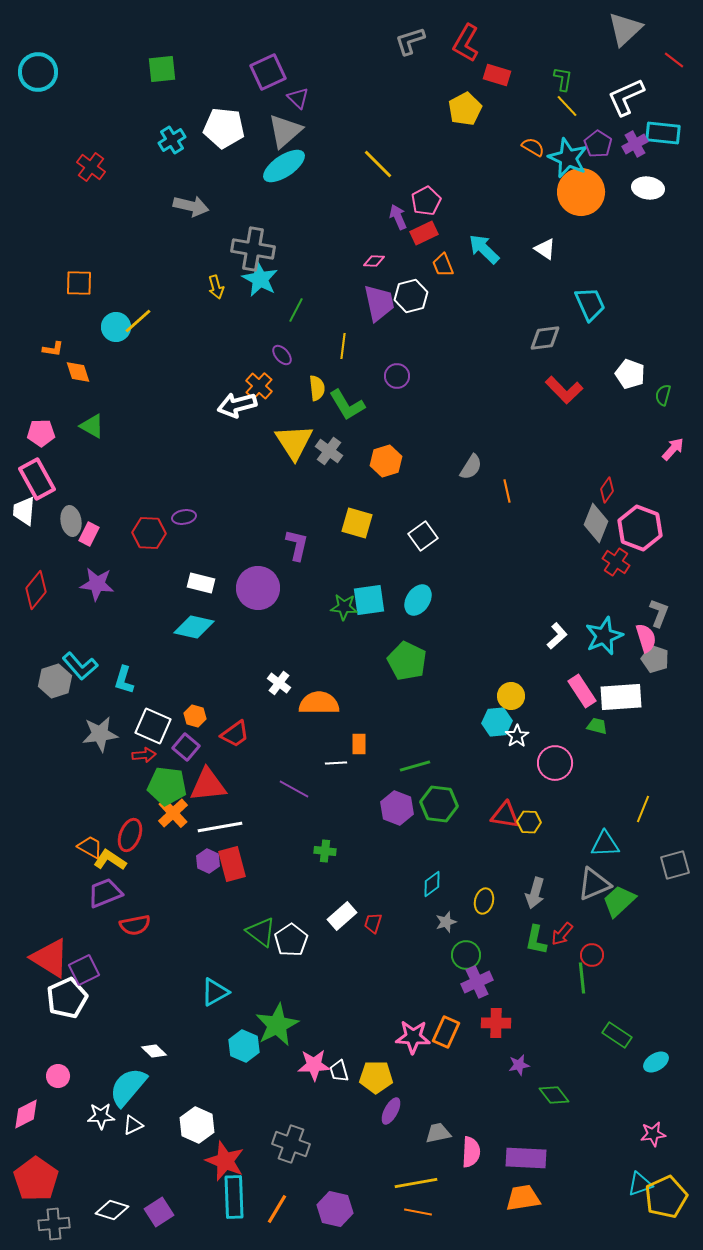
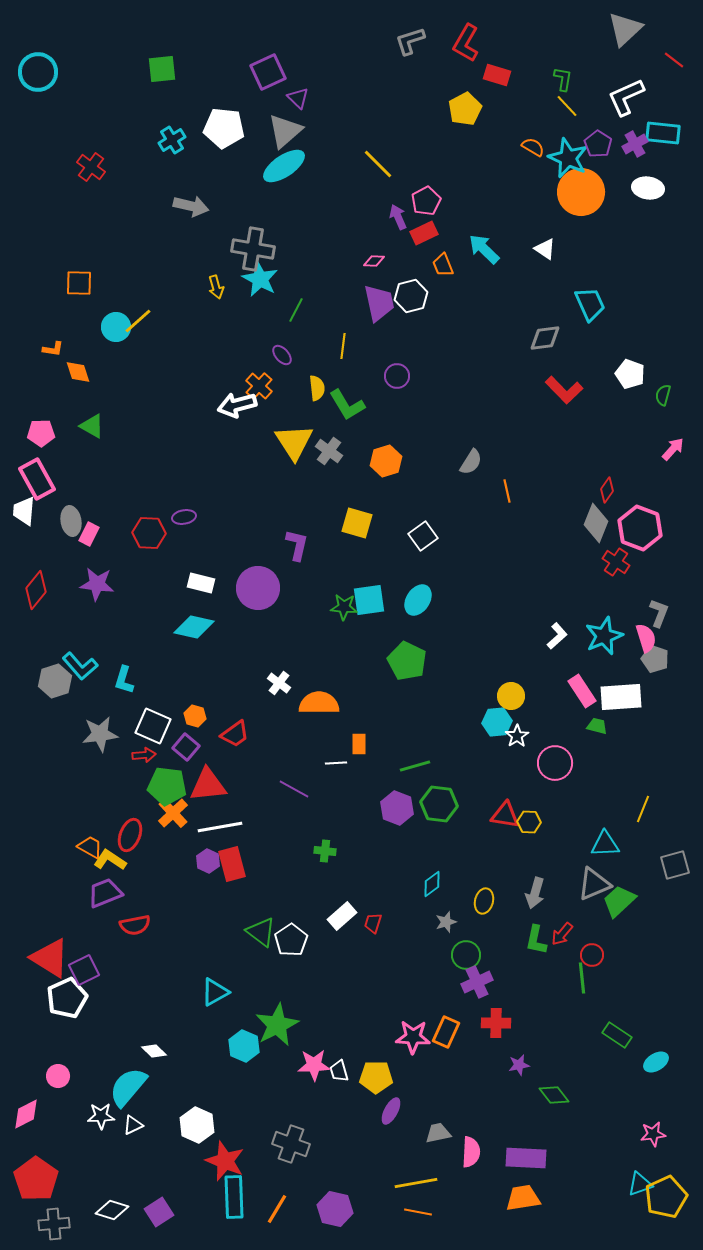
gray semicircle at (471, 467): moved 5 px up
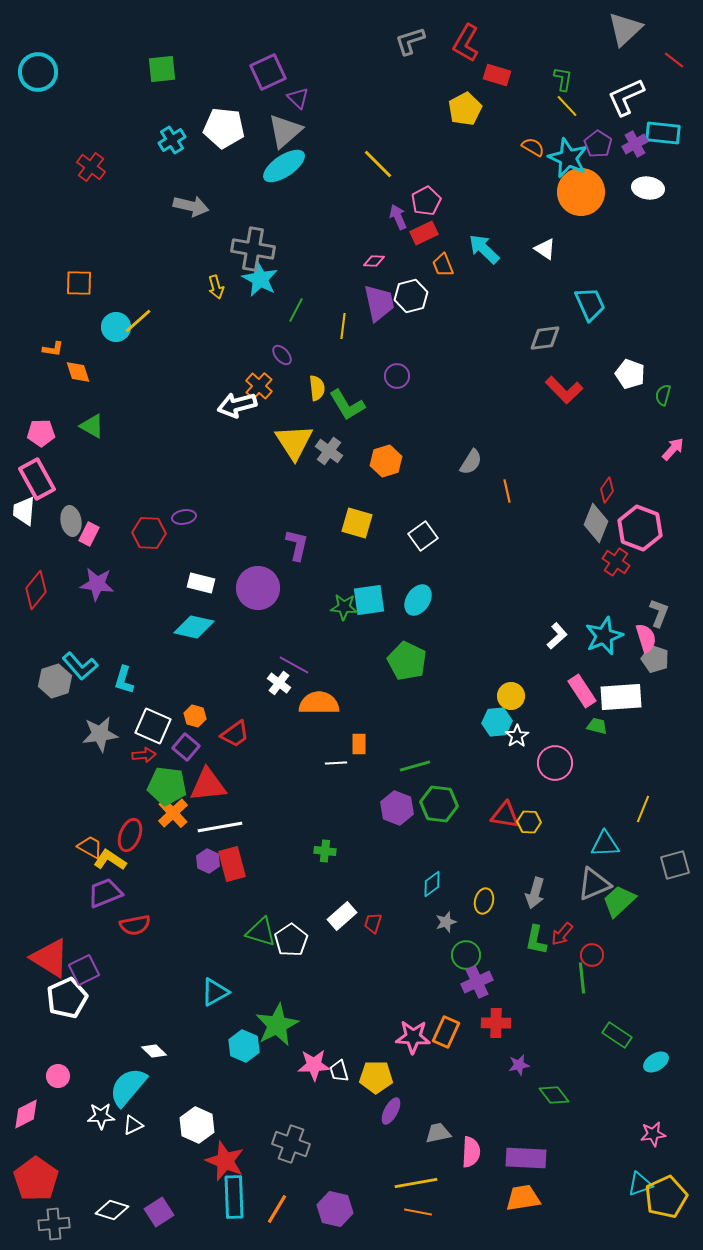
yellow line at (343, 346): moved 20 px up
purple line at (294, 789): moved 124 px up
green triangle at (261, 932): rotated 20 degrees counterclockwise
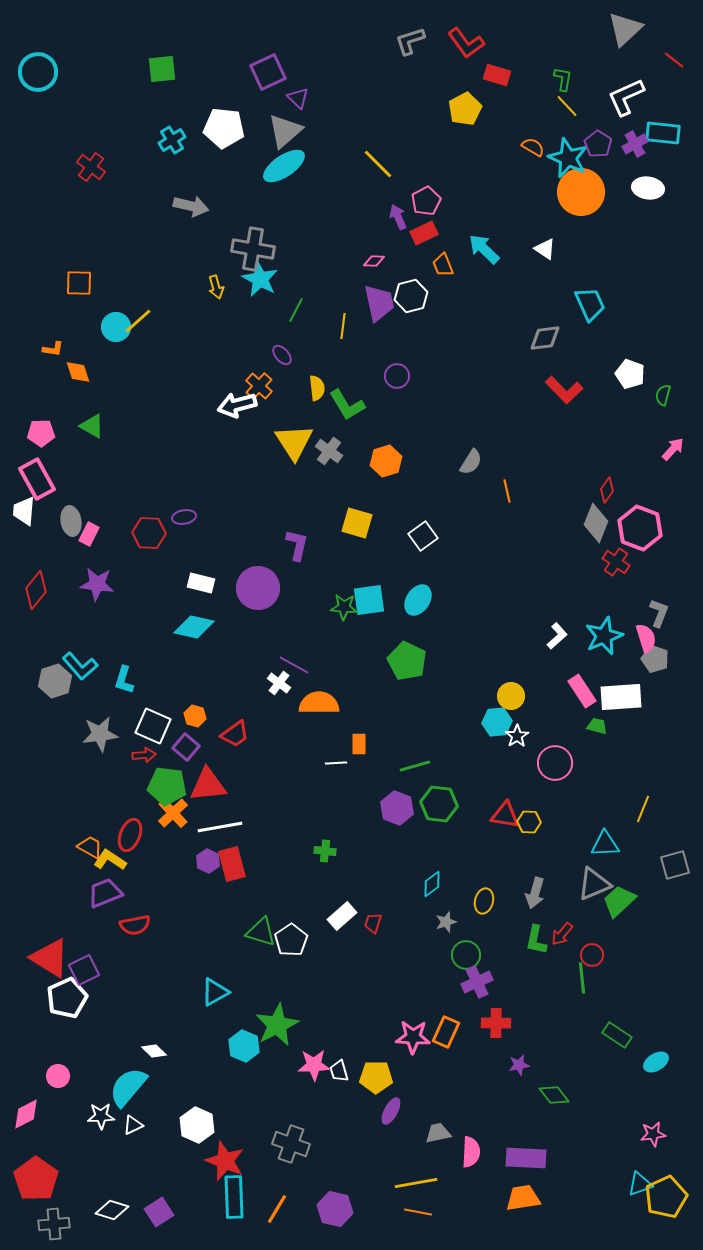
red L-shape at (466, 43): rotated 66 degrees counterclockwise
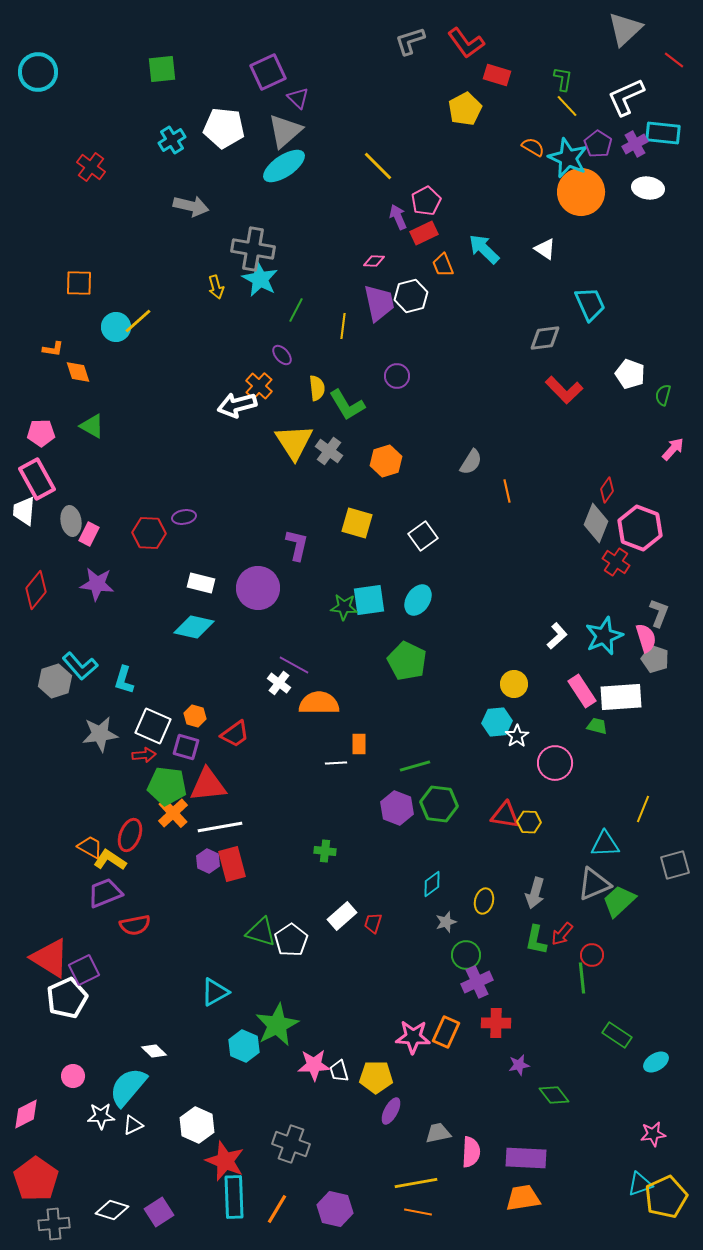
yellow line at (378, 164): moved 2 px down
yellow circle at (511, 696): moved 3 px right, 12 px up
purple square at (186, 747): rotated 24 degrees counterclockwise
pink circle at (58, 1076): moved 15 px right
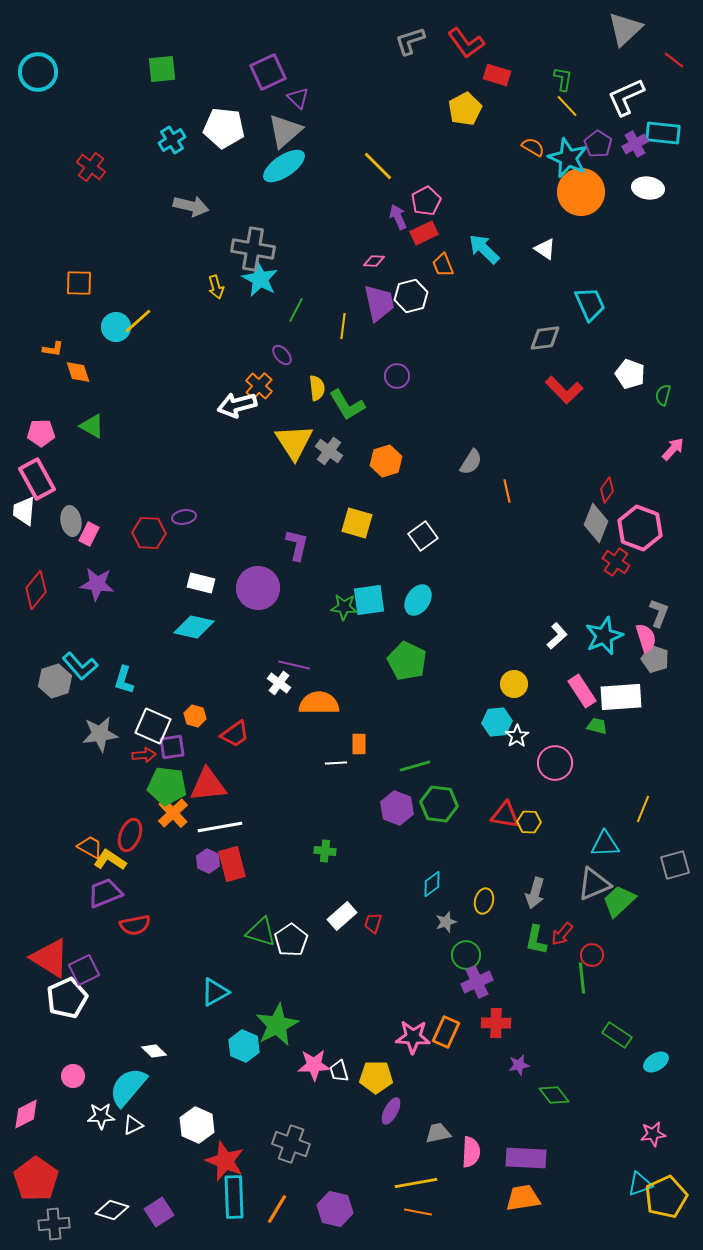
purple line at (294, 665): rotated 16 degrees counterclockwise
purple square at (186, 747): moved 14 px left; rotated 24 degrees counterclockwise
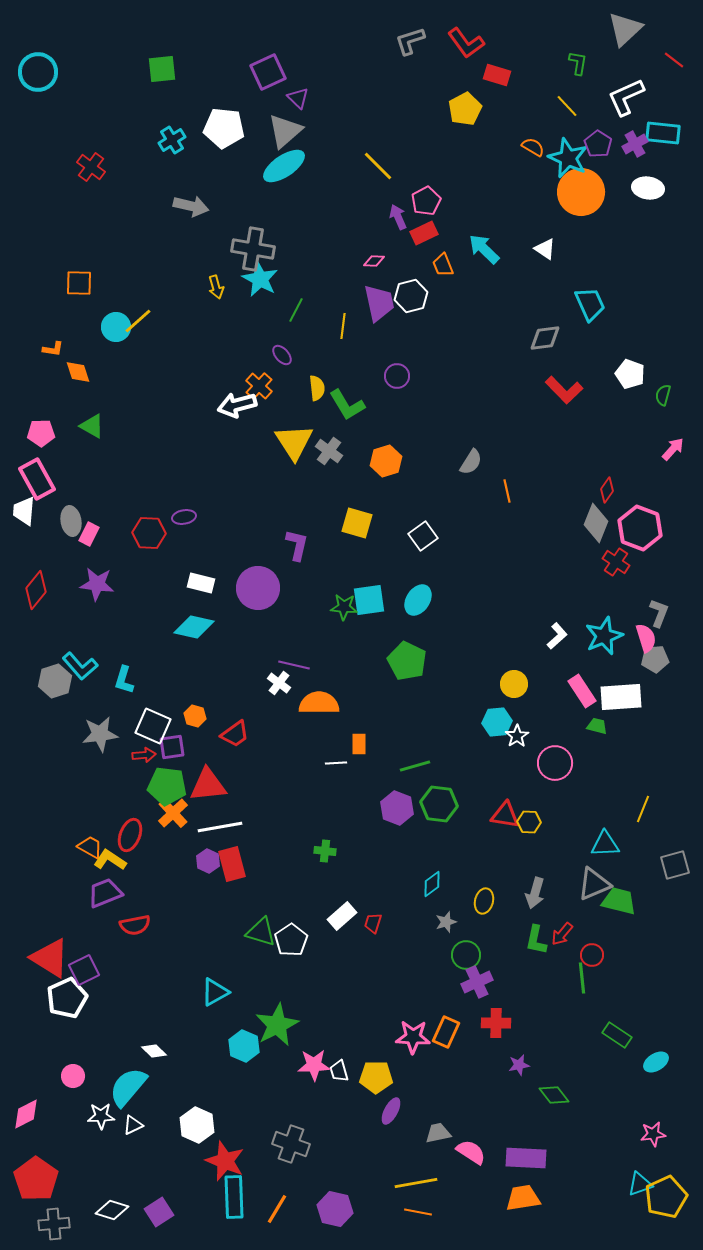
green L-shape at (563, 79): moved 15 px right, 16 px up
gray pentagon at (655, 659): rotated 24 degrees counterclockwise
green trapezoid at (619, 901): rotated 57 degrees clockwise
pink semicircle at (471, 1152): rotated 60 degrees counterclockwise
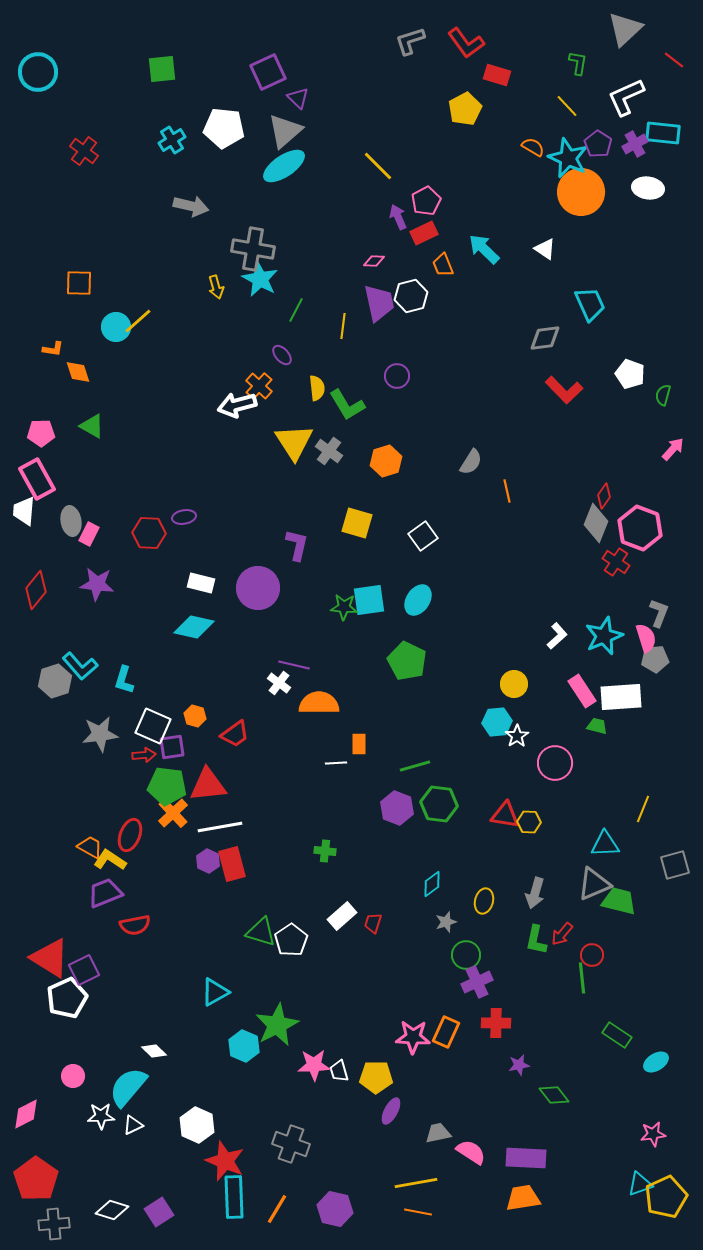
red cross at (91, 167): moved 7 px left, 16 px up
red diamond at (607, 490): moved 3 px left, 6 px down
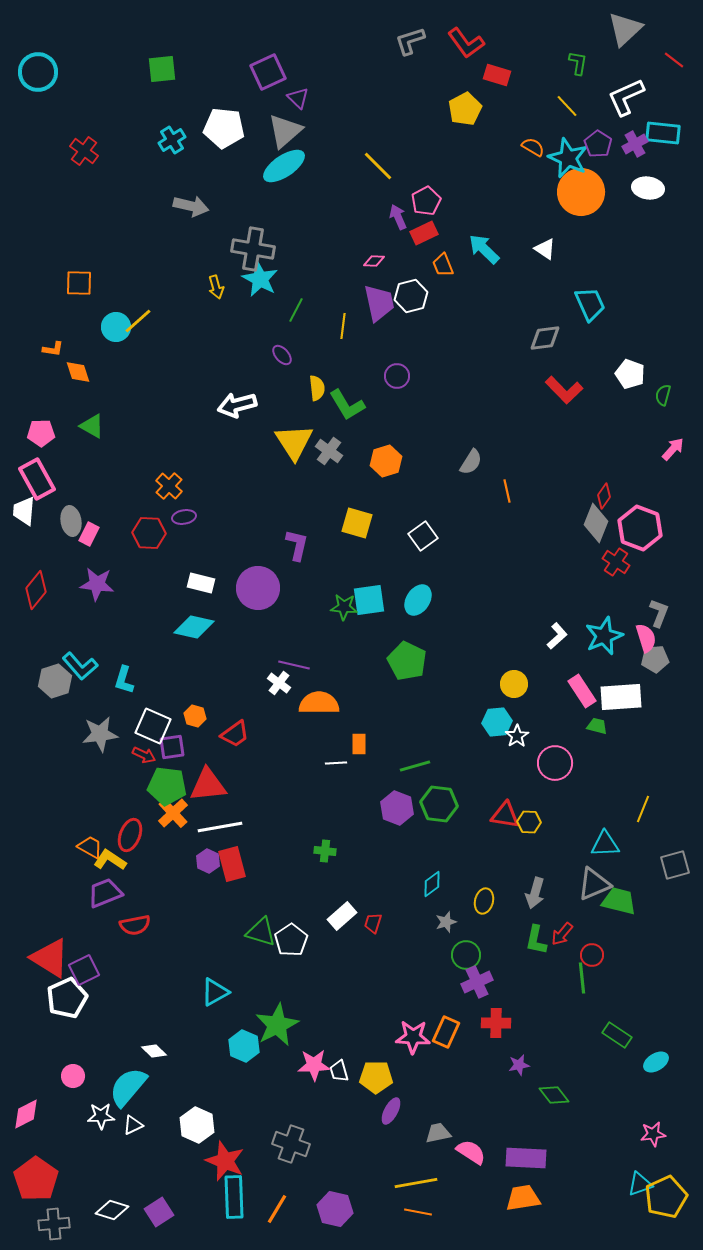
orange cross at (259, 386): moved 90 px left, 100 px down
red arrow at (144, 755): rotated 30 degrees clockwise
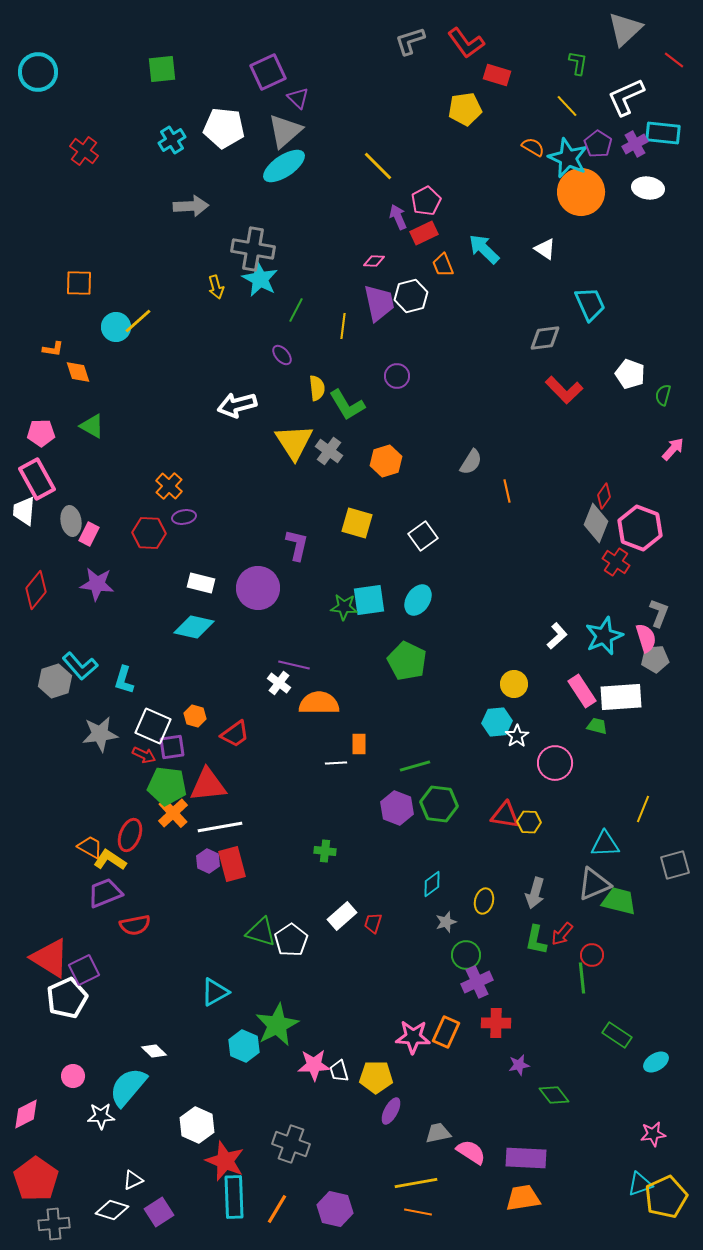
yellow pentagon at (465, 109): rotated 20 degrees clockwise
gray arrow at (191, 206): rotated 16 degrees counterclockwise
white triangle at (133, 1125): moved 55 px down
